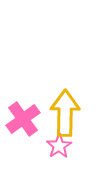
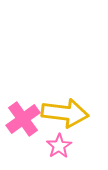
yellow arrow: rotated 96 degrees clockwise
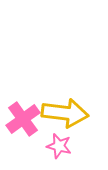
pink star: rotated 25 degrees counterclockwise
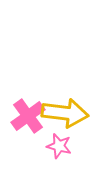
pink cross: moved 5 px right, 3 px up
